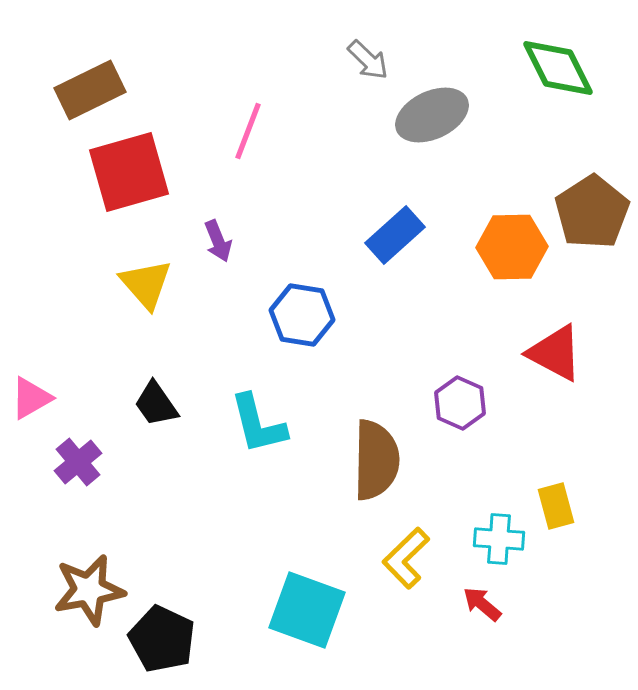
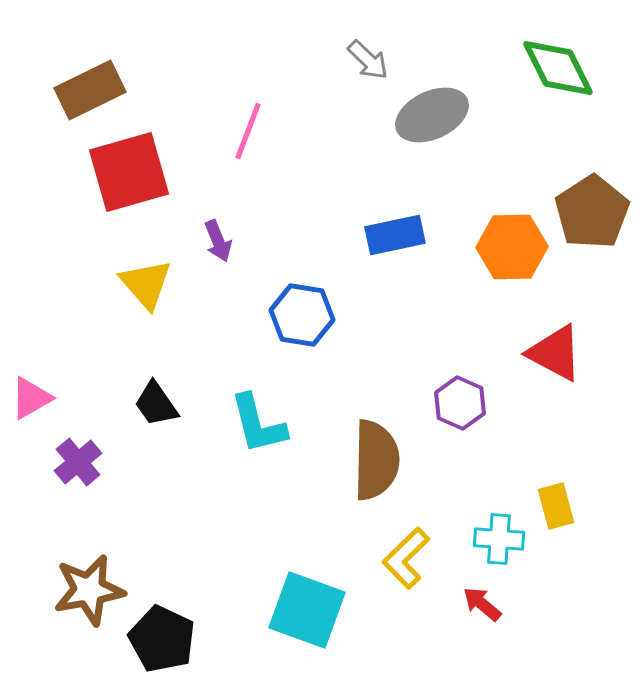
blue rectangle: rotated 30 degrees clockwise
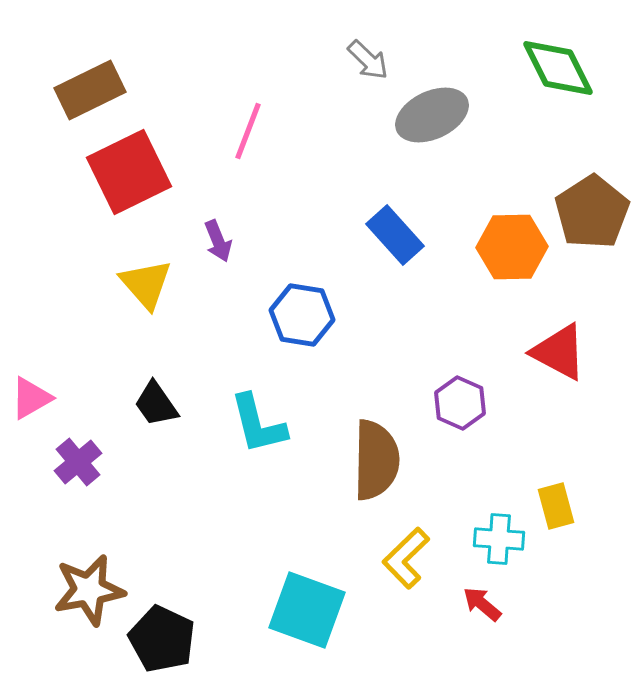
red square: rotated 10 degrees counterclockwise
blue rectangle: rotated 60 degrees clockwise
red triangle: moved 4 px right, 1 px up
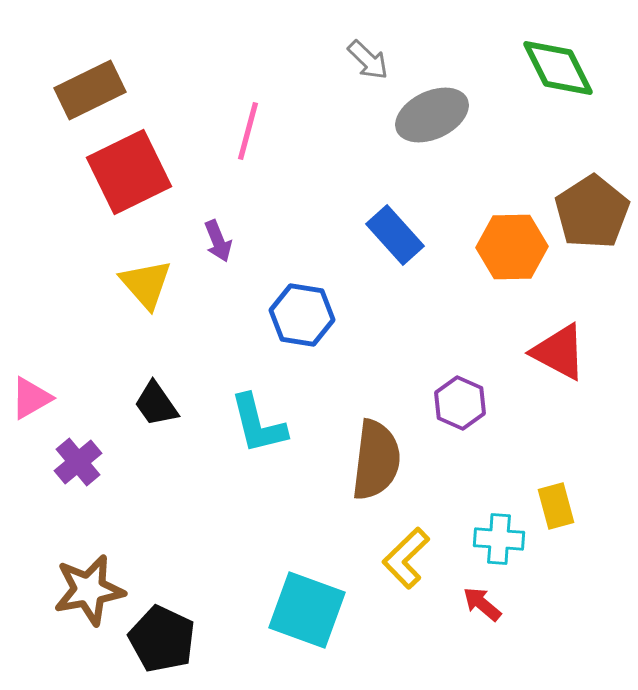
pink line: rotated 6 degrees counterclockwise
brown semicircle: rotated 6 degrees clockwise
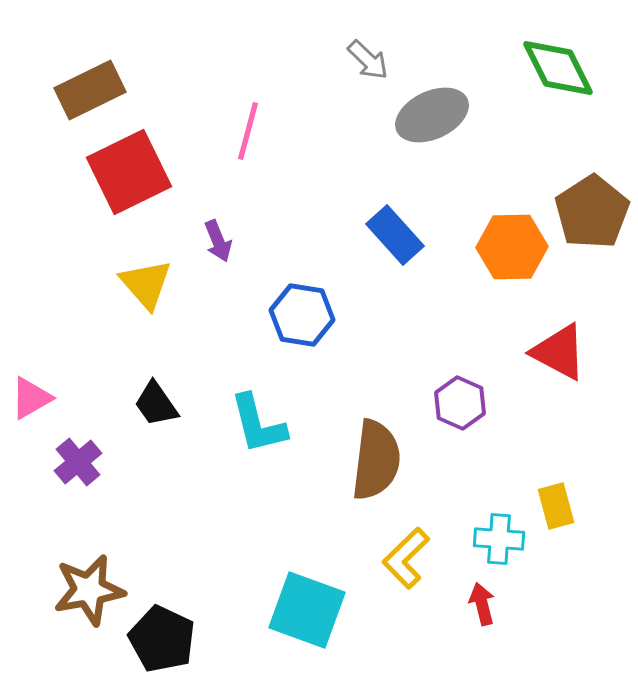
red arrow: rotated 36 degrees clockwise
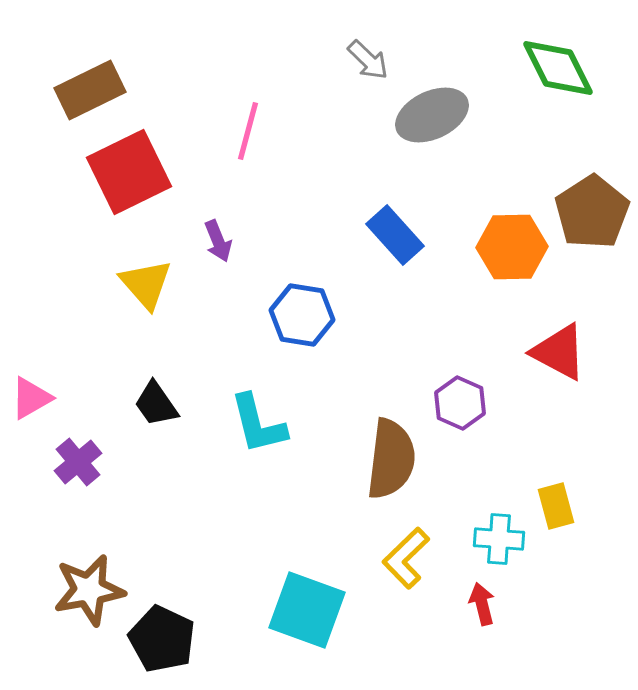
brown semicircle: moved 15 px right, 1 px up
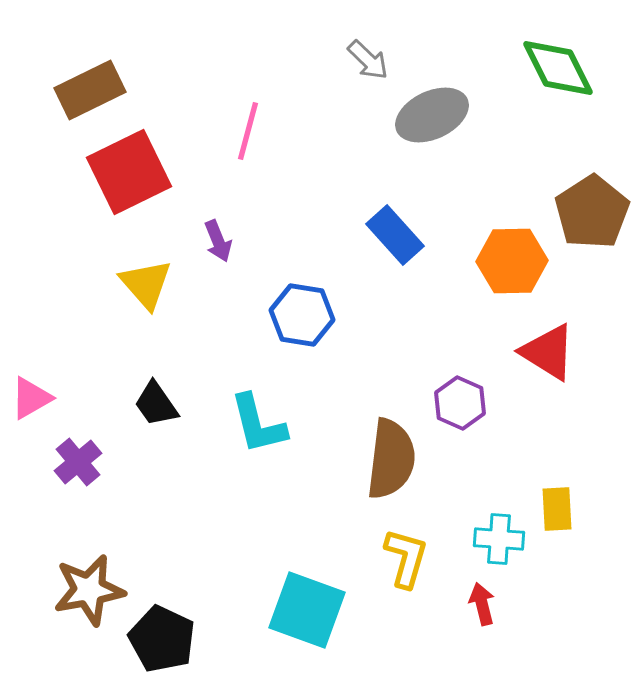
orange hexagon: moved 14 px down
red triangle: moved 11 px left; rotated 4 degrees clockwise
yellow rectangle: moved 1 px right, 3 px down; rotated 12 degrees clockwise
yellow L-shape: rotated 150 degrees clockwise
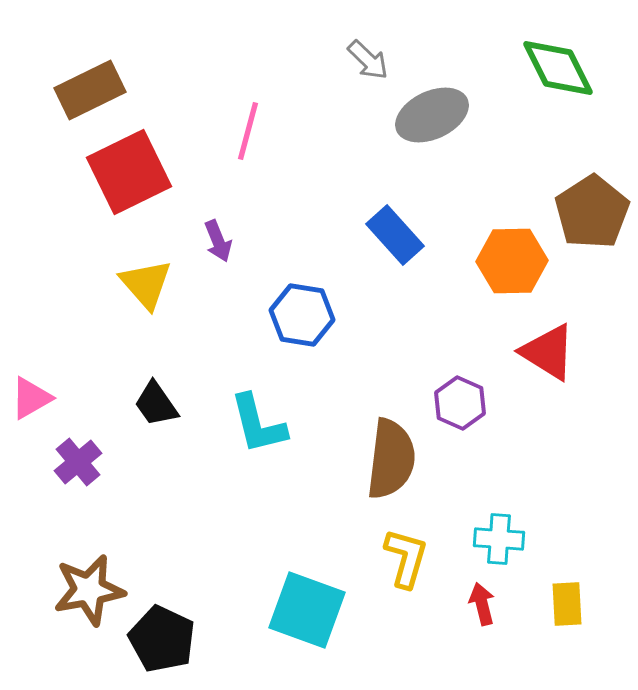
yellow rectangle: moved 10 px right, 95 px down
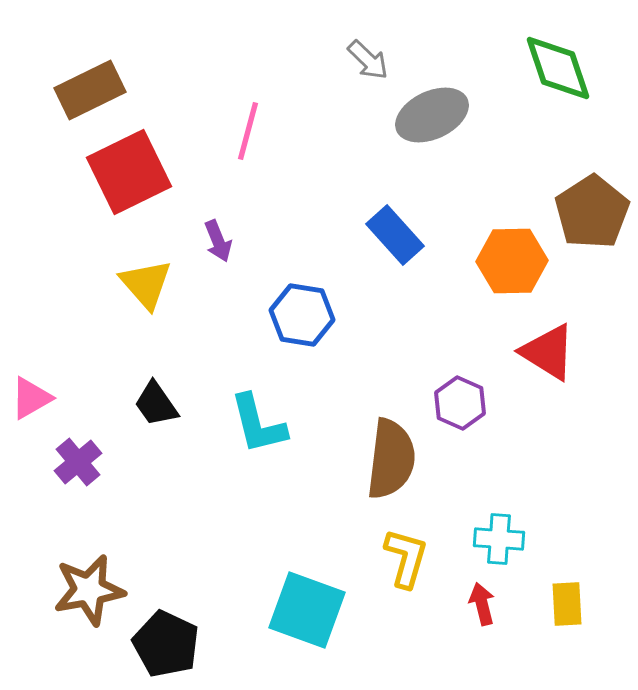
green diamond: rotated 8 degrees clockwise
black pentagon: moved 4 px right, 5 px down
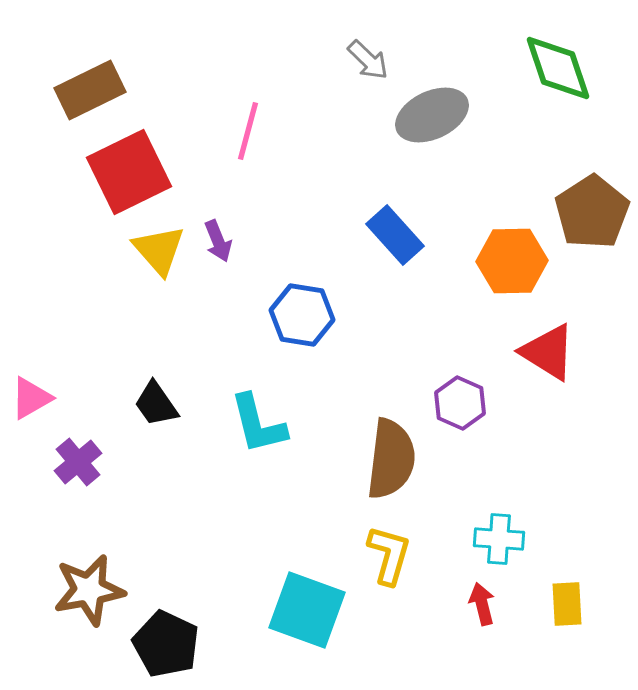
yellow triangle: moved 13 px right, 34 px up
yellow L-shape: moved 17 px left, 3 px up
